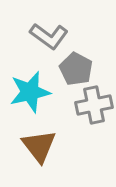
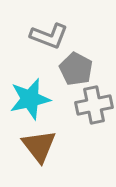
gray L-shape: rotated 15 degrees counterclockwise
cyan star: moved 7 px down
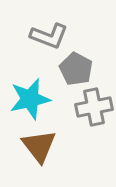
gray cross: moved 2 px down
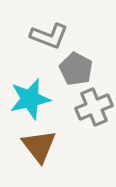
gray cross: rotated 12 degrees counterclockwise
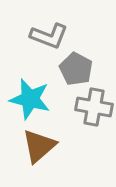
cyan star: rotated 27 degrees clockwise
gray cross: rotated 33 degrees clockwise
brown triangle: rotated 27 degrees clockwise
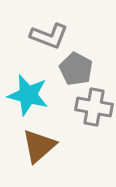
cyan star: moved 2 px left, 4 px up
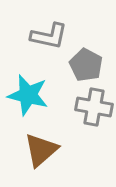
gray L-shape: rotated 9 degrees counterclockwise
gray pentagon: moved 10 px right, 4 px up
brown triangle: moved 2 px right, 4 px down
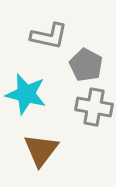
cyan star: moved 2 px left, 1 px up
brown triangle: rotated 12 degrees counterclockwise
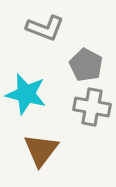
gray L-shape: moved 4 px left, 8 px up; rotated 9 degrees clockwise
gray cross: moved 2 px left
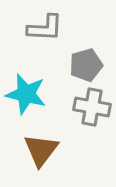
gray L-shape: rotated 18 degrees counterclockwise
gray pentagon: rotated 28 degrees clockwise
